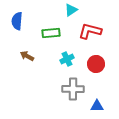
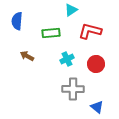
blue triangle: moved 1 px down; rotated 40 degrees clockwise
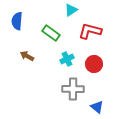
green rectangle: rotated 42 degrees clockwise
red circle: moved 2 px left
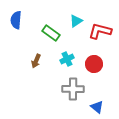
cyan triangle: moved 5 px right, 11 px down
blue semicircle: moved 1 px left, 1 px up
red L-shape: moved 10 px right
brown arrow: moved 9 px right, 5 px down; rotated 96 degrees counterclockwise
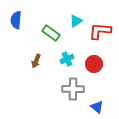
red L-shape: rotated 10 degrees counterclockwise
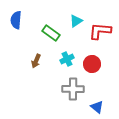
red circle: moved 2 px left
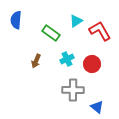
red L-shape: rotated 55 degrees clockwise
gray cross: moved 1 px down
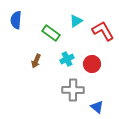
red L-shape: moved 3 px right
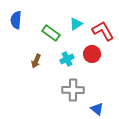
cyan triangle: moved 3 px down
red circle: moved 10 px up
blue triangle: moved 2 px down
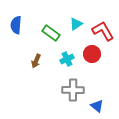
blue semicircle: moved 5 px down
blue triangle: moved 3 px up
